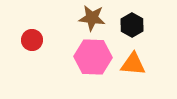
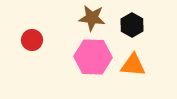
orange triangle: moved 1 px down
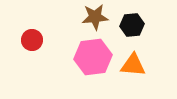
brown star: moved 3 px right, 1 px up; rotated 12 degrees counterclockwise
black hexagon: rotated 25 degrees clockwise
pink hexagon: rotated 9 degrees counterclockwise
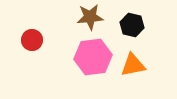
brown star: moved 5 px left
black hexagon: rotated 20 degrees clockwise
orange triangle: rotated 16 degrees counterclockwise
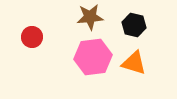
black hexagon: moved 2 px right
red circle: moved 3 px up
orange triangle: moved 1 px right, 2 px up; rotated 28 degrees clockwise
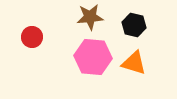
pink hexagon: rotated 12 degrees clockwise
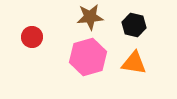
pink hexagon: moved 5 px left; rotated 21 degrees counterclockwise
orange triangle: rotated 8 degrees counterclockwise
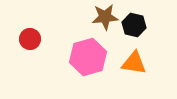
brown star: moved 15 px right
red circle: moved 2 px left, 2 px down
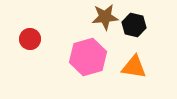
orange triangle: moved 4 px down
